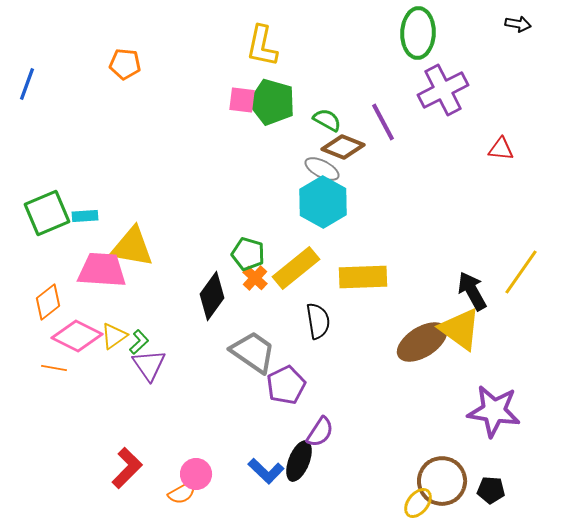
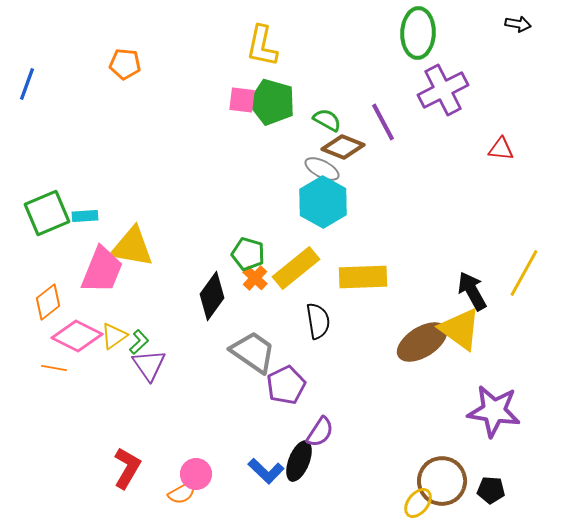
pink trapezoid at (102, 270): rotated 108 degrees clockwise
yellow line at (521, 272): moved 3 px right, 1 px down; rotated 6 degrees counterclockwise
red L-shape at (127, 468): rotated 15 degrees counterclockwise
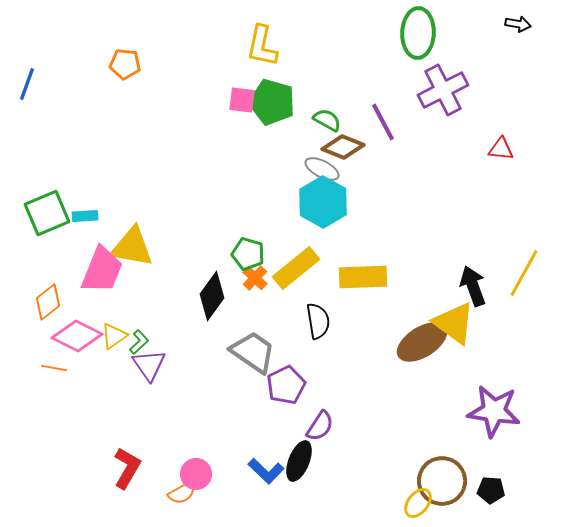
black arrow at (472, 291): moved 1 px right, 5 px up; rotated 9 degrees clockwise
yellow triangle at (460, 329): moved 6 px left, 6 px up
purple semicircle at (320, 432): moved 6 px up
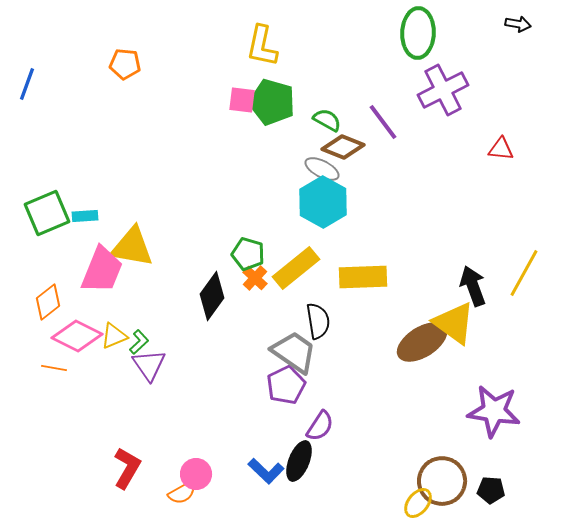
purple line at (383, 122): rotated 9 degrees counterclockwise
yellow triangle at (114, 336): rotated 12 degrees clockwise
gray trapezoid at (253, 352): moved 41 px right
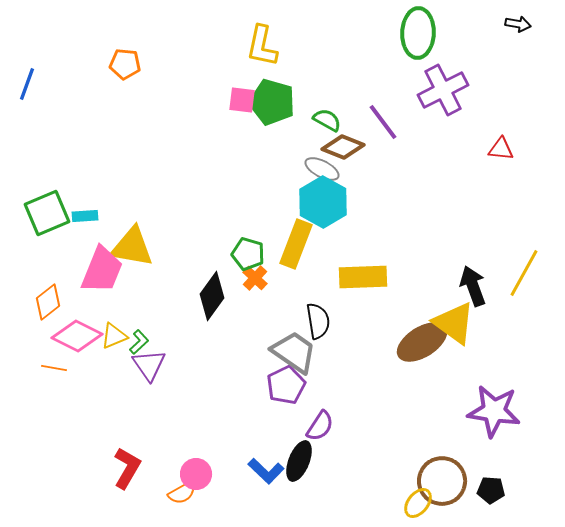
yellow rectangle at (296, 268): moved 24 px up; rotated 30 degrees counterclockwise
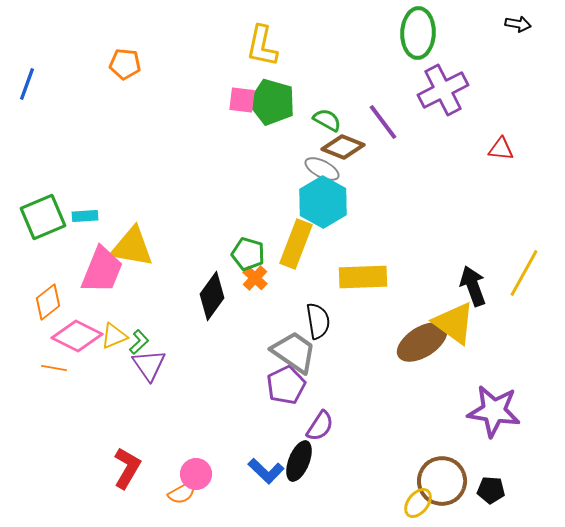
green square at (47, 213): moved 4 px left, 4 px down
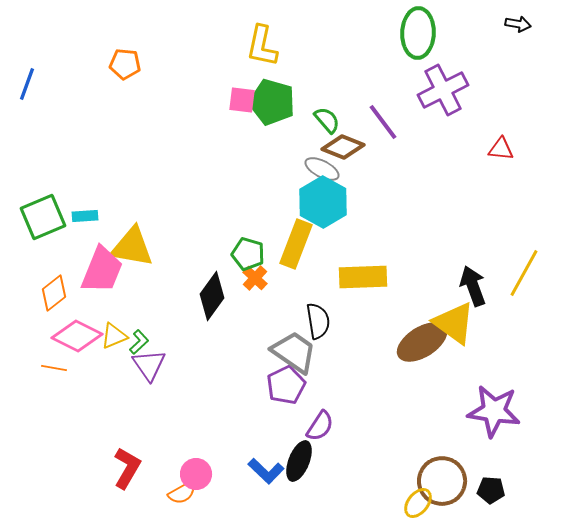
green semicircle at (327, 120): rotated 20 degrees clockwise
orange diamond at (48, 302): moved 6 px right, 9 px up
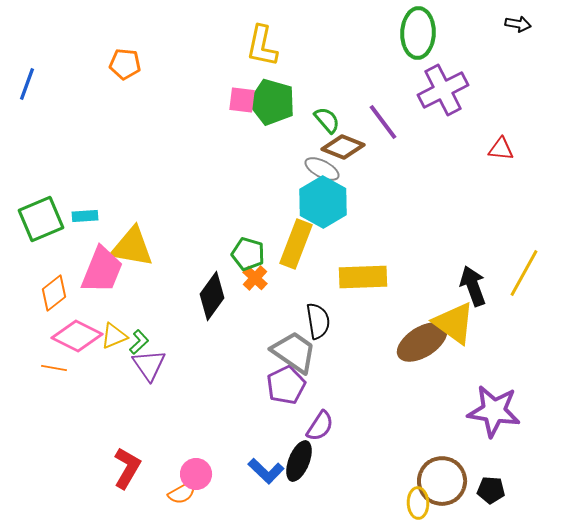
green square at (43, 217): moved 2 px left, 2 px down
yellow ellipse at (418, 503): rotated 40 degrees counterclockwise
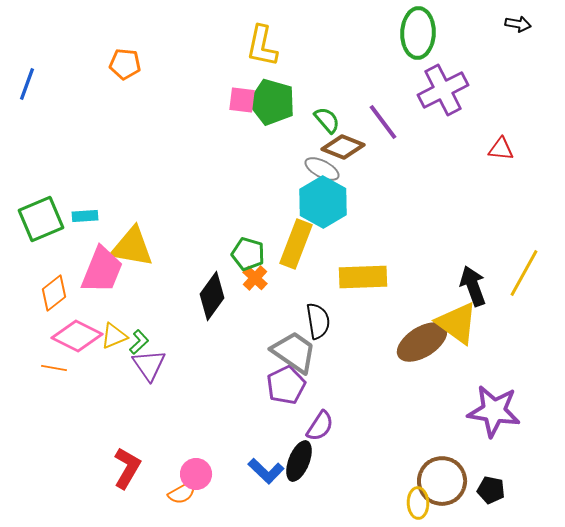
yellow triangle at (454, 323): moved 3 px right
black pentagon at (491, 490): rotated 8 degrees clockwise
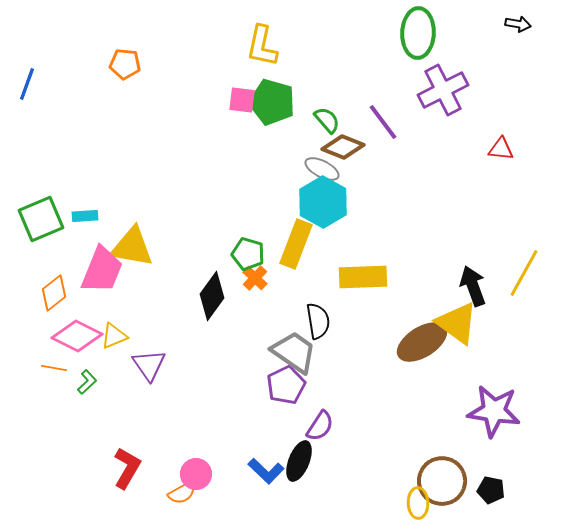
green L-shape at (139, 342): moved 52 px left, 40 px down
